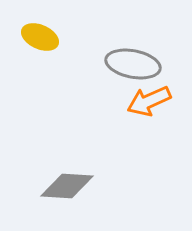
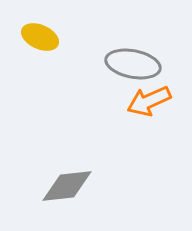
gray diamond: rotated 10 degrees counterclockwise
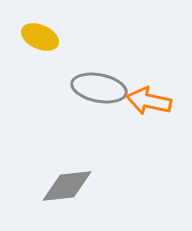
gray ellipse: moved 34 px left, 24 px down
orange arrow: rotated 36 degrees clockwise
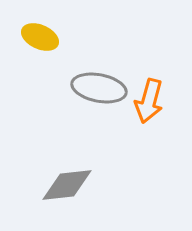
orange arrow: rotated 87 degrees counterclockwise
gray diamond: moved 1 px up
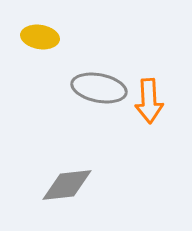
yellow ellipse: rotated 15 degrees counterclockwise
orange arrow: rotated 18 degrees counterclockwise
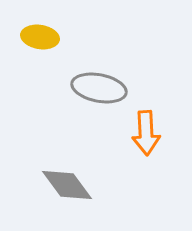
orange arrow: moved 3 px left, 32 px down
gray diamond: rotated 60 degrees clockwise
